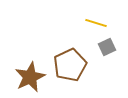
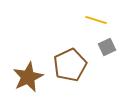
yellow line: moved 3 px up
brown star: moved 2 px left
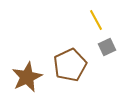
yellow line: rotated 45 degrees clockwise
brown star: moved 1 px left
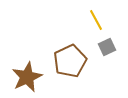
brown pentagon: moved 4 px up
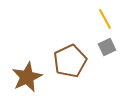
yellow line: moved 9 px right, 1 px up
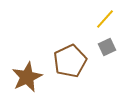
yellow line: rotated 70 degrees clockwise
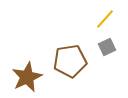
brown pentagon: rotated 16 degrees clockwise
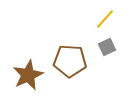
brown pentagon: rotated 12 degrees clockwise
brown star: moved 1 px right, 2 px up
